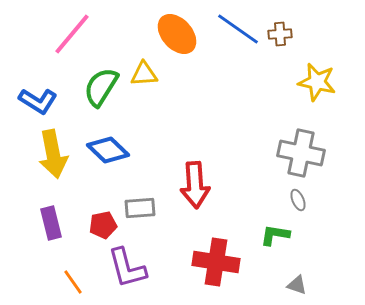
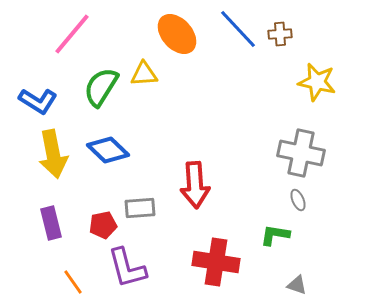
blue line: rotated 12 degrees clockwise
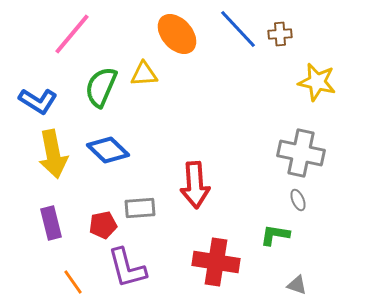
green semicircle: rotated 9 degrees counterclockwise
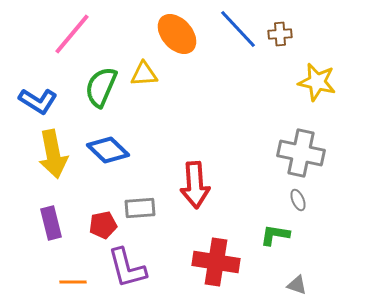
orange line: rotated 56 degrees counterclockwise
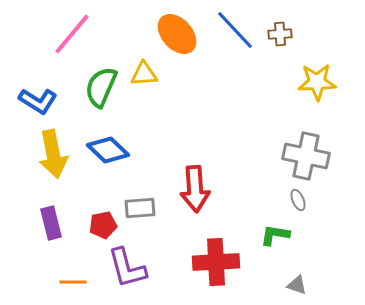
blue line: moved 3 px left, 1 px down
yellow star: rotated 15 degrees counterclockwise
gray cross: moved 5 px right, 3 px down
red arrow: moved 4 px down
red cross: rotated 12 degrees counterclockwise
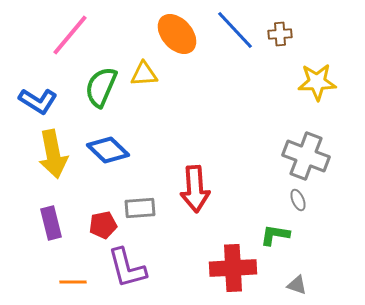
pink line: moved 2 px left, 1 px down
gray cross: rotated 9 degrees clockwise
red cross: moved 17 px right, 6 px down
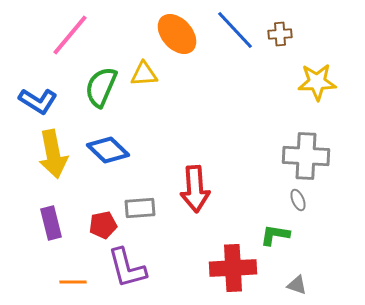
gray cross: rotated 18 degrees counterclockwise
